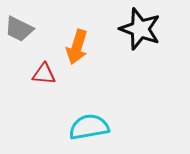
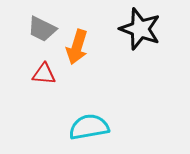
gray trapezoid: moved 23 px right
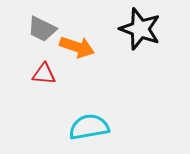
orange arrow: rotated 88 degrees counterclockwise
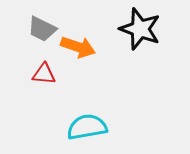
orange arrow: moved 1 px right
cyan semicircle: moved 2 px left
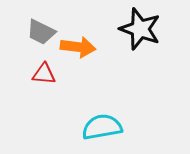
gray trapezoid: moved 1 px left, 3 px down
orange arrow: rotated 12 degrees counterclockwise
cyan semicircle: moved 15 px right
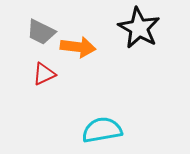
black star: moved 1 px left, 1 px up; rotated 9 degrees clockwise
red triangle: rotated 30 degrees counterclockwise
cyan semicircle: moved 3 px down
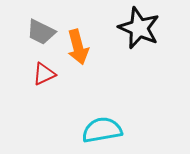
black star: rotated 6 degrees counterclockwise
orange arrow: rotated 68 degrees clockwise
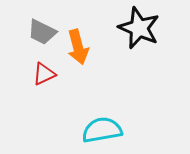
gray trapezoid: moved 1 px right
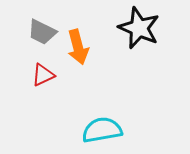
red triangle: moved 1 px left, 1 px down
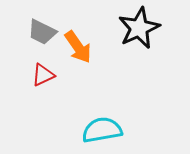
black star: rotated 24 degrees clockwise
orange arrow: rotated 20 degrees counterclockwise
